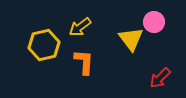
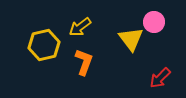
orange L-shape: rotated 16 degrees clockwise
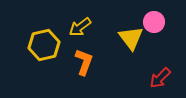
yellow triangle: moved 1 px up
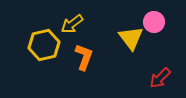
yellow arrow: moved 8 px left, 3 px up
orange L-shape: moved 5 px up
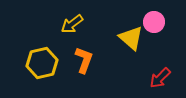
yellow triangle: rotated 12 degrees counterclockwise
yellow hexagon: moved 2 px left, 18 px down
orange L-shape: moved 3 px down
